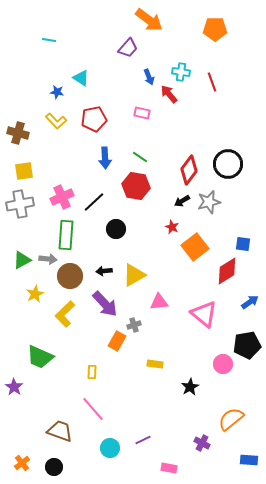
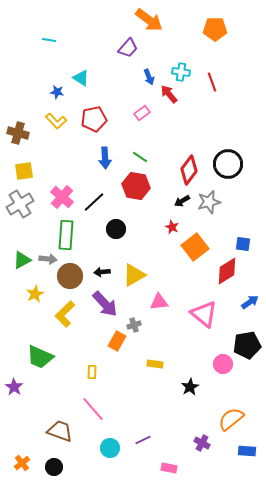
pink rectangle at (142, 113): rotated 49 degrees counterclockwise
pink cross at (62, 197): rotated 25 degrees counterclockwise
gray cross at (20, 204): rotated 20 degrees counterclockwise
black arrow at (104, 271): moved 2 px left, 1 px down
blue rectangle at (249, 460): moved 2 px left, 9 px up
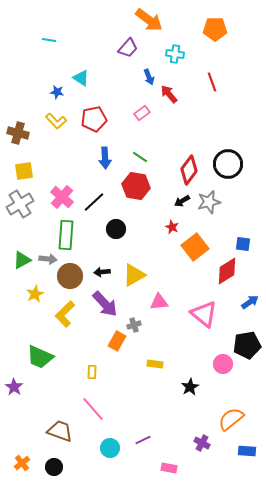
cyan cross at (181, 72): moved 6 px left, 18 px up
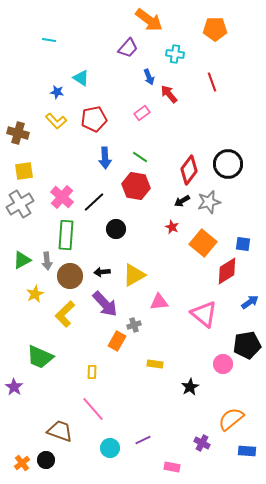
orange square at (195, 247): moved 8 px right, 4 px up; rotated 12 degrees counterclockwise
gray arrow at (48, 259): moved 1 px left, 2 px down; rotated 78 degrees clockwise
black circle at (54, 467): moved 8 px left, 7 px up
pink rectangle at (169, 468): moved 3 px right, 1 px up
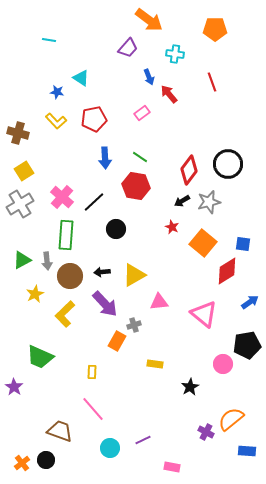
yellow square at (24, 171): rotated 24 degrees counterclockwise
purple cross at (202, 443): moved 4 px right, 11 px up
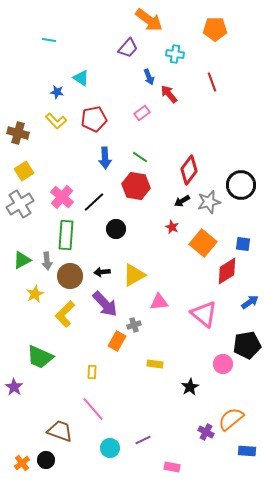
black circle at (228, 164): moved 13 px right, 21 px down
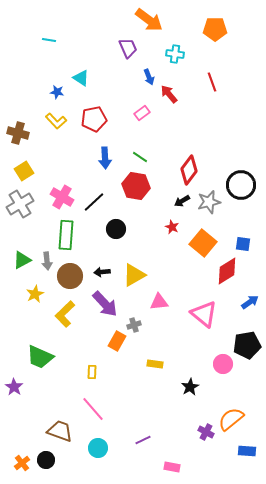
purple trapezoid at (128, 48): rotated 65 degrees counterclockwise
pink cross at (62, 197): rotated 10 degrees counterclockwise
cyan circle at (110, 448): moved 12 px left
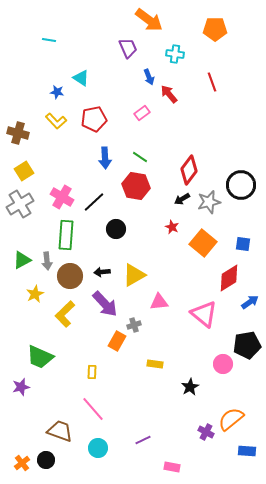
black arrow at (182, 201): moved 2 px up
red diamond at (227, 271): moved 2 px right, 7 px down
purple star at (14, 387): moved 7 px right; rotated 24 degrees clockwise
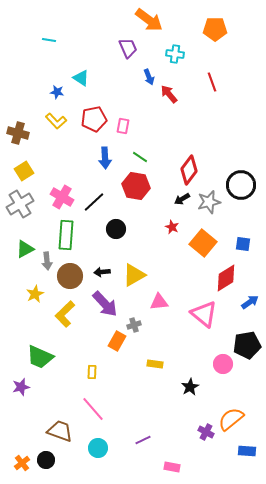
pink rectangle at (142, 113): moved 19 px left, 13 px down; rotated 42 degrees counterclockwise
green triangle at (22, 260): moved 3 px right, 11 px up
red diamond at (229, 278): moved 3 px left
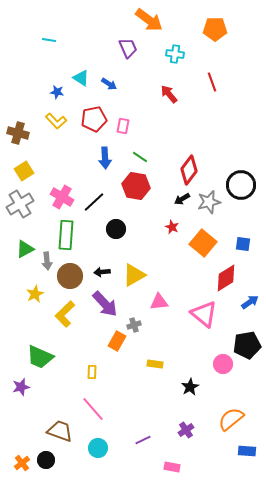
blue arrow at (149, 77): moved 40 px left, 7 px down; rotated 35 degrees counterclockwise
purple cross at (206, 432): moved 20 px left, 2 px up; rotated 28 degrees clockwise
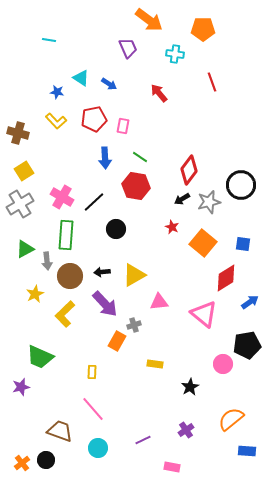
orange pentagon at (215, 29): moved 12 px left
red arrow at (169, 94): moved 10 px left, 1 px up
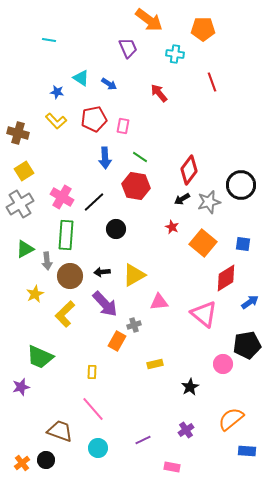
yellow rectangle at (155, 364): rotated 21 degrees counterclockwise
